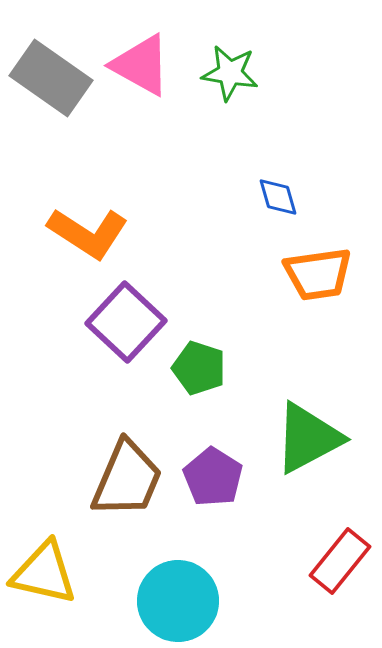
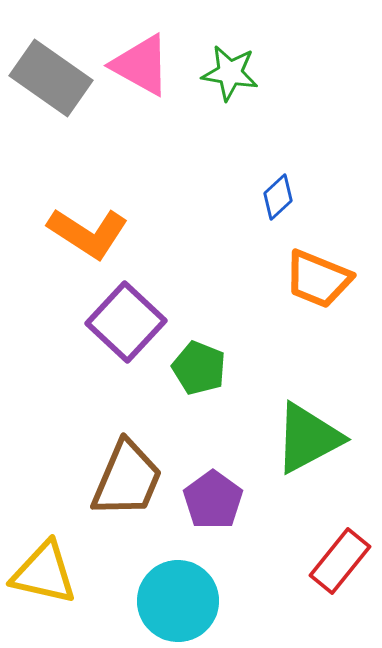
blue diamond: rotated 63 degrees clockwise
orange trapezoid: moved 5 px down; rotated 30 degrees clockwise
green pentagon: rotated 4 degrees clockwise
purple pentagon: moved 23 px down; rotated 4 degrees clockwise
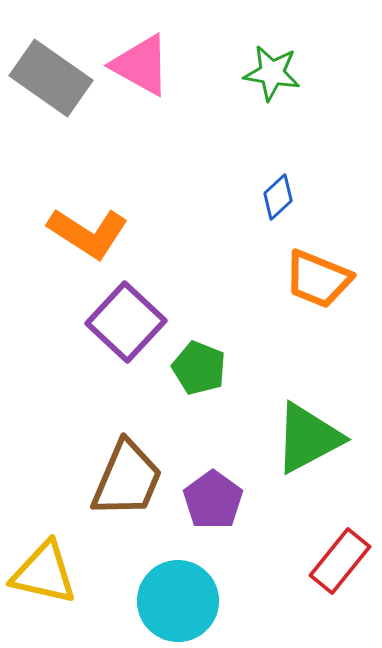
green star: moved 42 px right
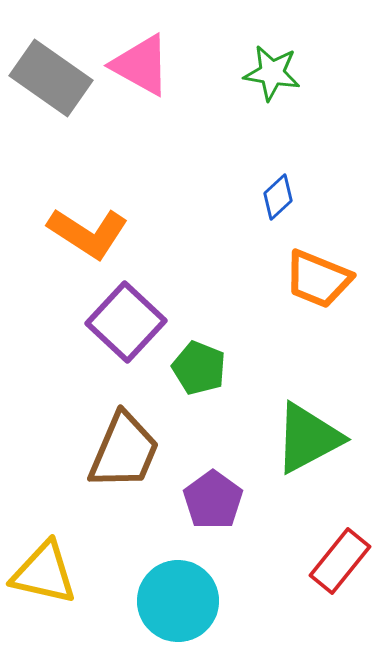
brown trapezoid: moved 3 px left, 28 px up
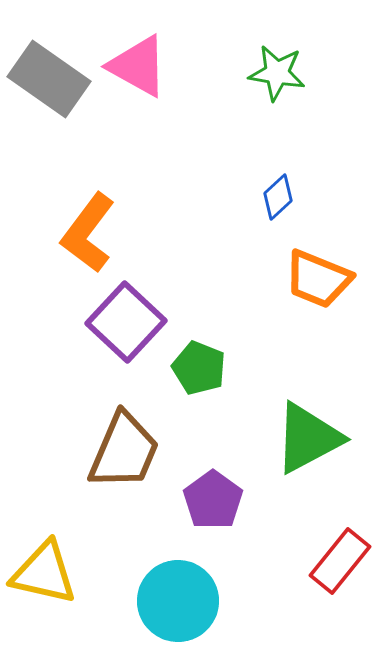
pink triangle: moved 3 px left, 1 px down
green star: moved 5 px right
gray rectangle: moved 2 px left, 1 px down
orange L-shape: rotated 94 degrees clockwise
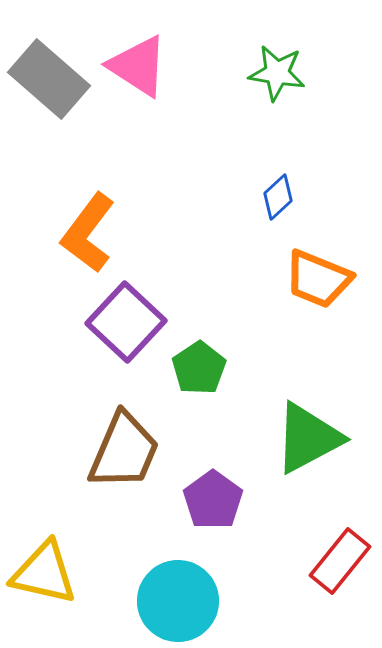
pink triangle: rotated 4 degrees clockwise
gray rectangle: rotated 6 degrees clockwise
green pentagon: rotated 16 degrees clockwise
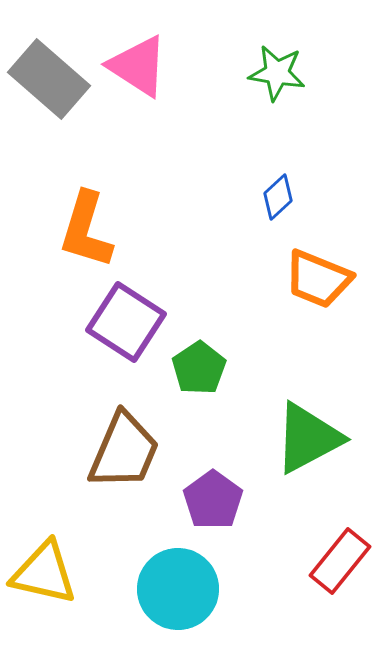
orange L-shape: moved 2 px left, 3 px up; rotated 20 degrees counterclockwise
purple square: rotated 10 degrees counterclockwise
cyan circle: moved 12 px up
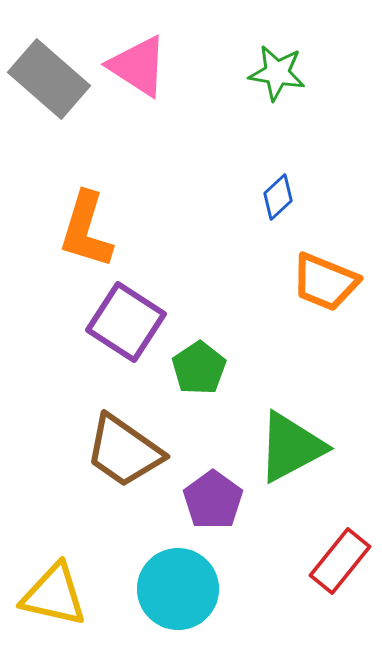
orange trapezoid: moved 7 px right, 3 px down
green triangle: moved 17 px left, 9 px down
brown trapezoid: rotated 102 degrees clockwise
yellow triangle: moved 10 px right, 22 px down
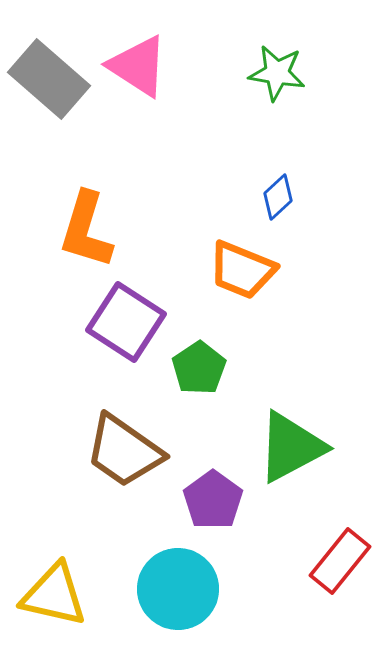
orange trapezoid: moved 83 px left, 12 px up
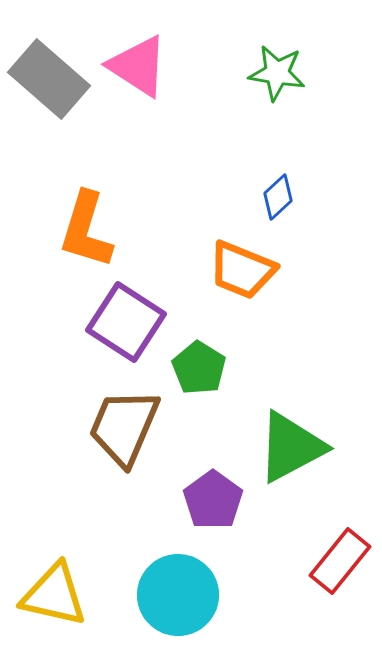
green pentagon: rotated 6 degrees counterclockwise
brown trapezoid: moved 24 px up; rotated 78 degrees clockwise
cyan circle: moved 6 px down
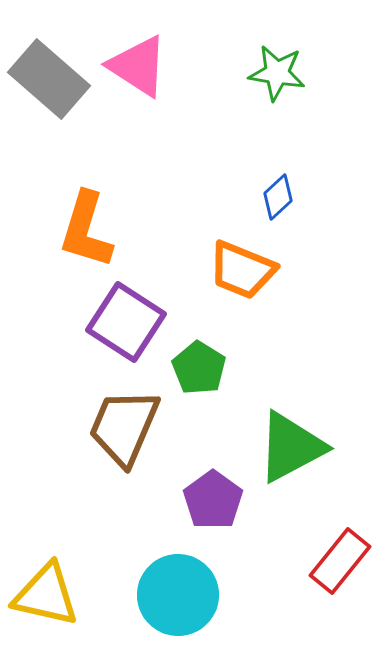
yellow triangle: moved 8 px left
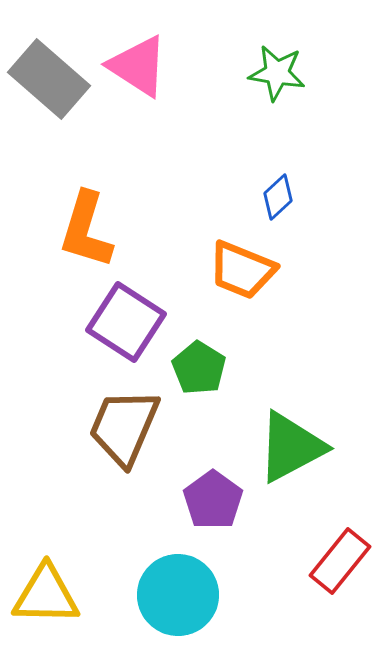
yellow triangle: rotated 12 degrees counterclockwise
